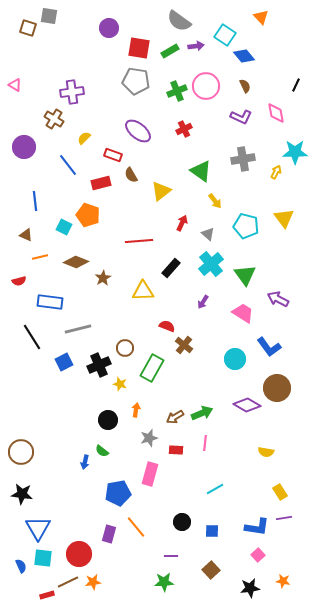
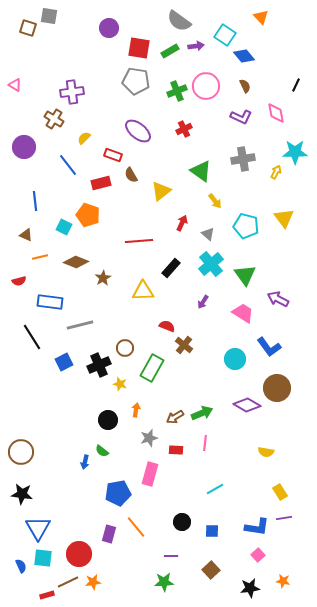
gray line at (78, 329): moved 2 px right, 4 px up
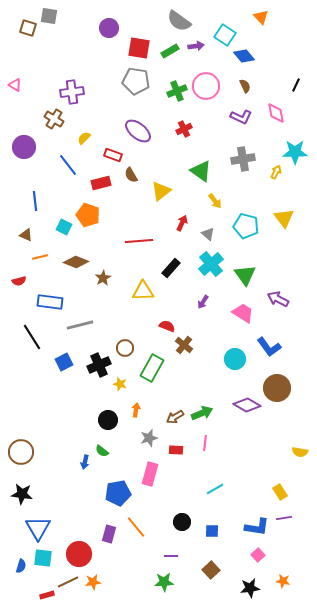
yellow semicircle at (266, 452): moved 34 px right
blue semicircle at (21, 566): rotated 40 degrees clockwise
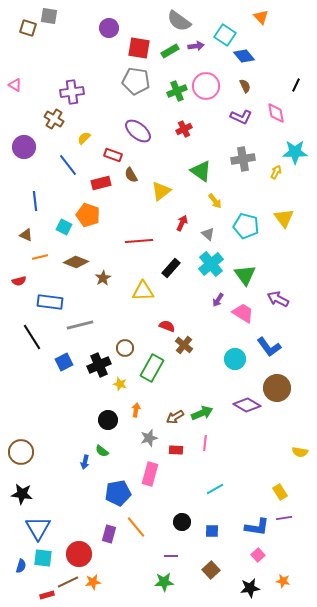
purple arrow at (203, 302): moved 15 px right, 2 px up
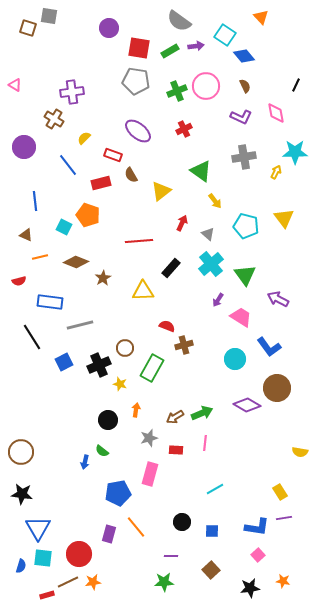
gray cross at (243, 159): moved 1 px right, 2 px up
pink trapezoid at (243, 313): moved 2 px left, 4 px down
brown cross at (184, 345): rotated 36 degrees clockwise
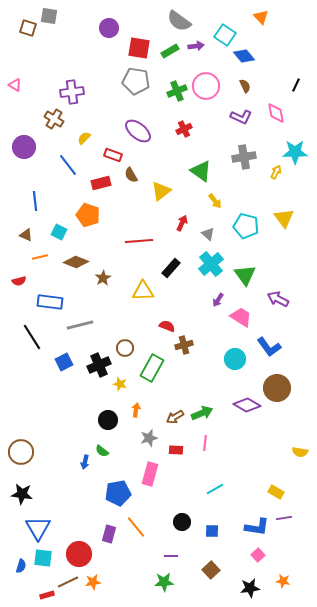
cyan square at (64, 227): moved 5 px left, 5 px down
yellow rectangle at (280, 492): moved 4 px left; rotated 28 degrees counterclockwise
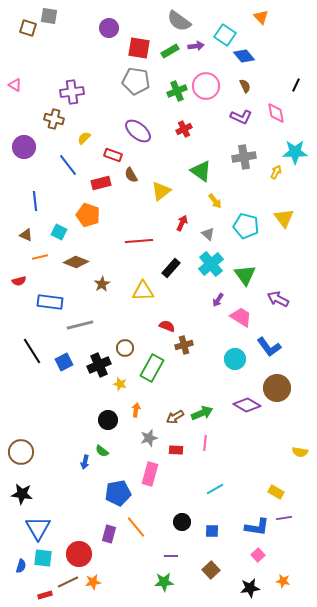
brown cross at (54, 119): rotated 18 degrees counterclockwise
brown star at (103, 278): moved 1 px left, 6 px down
black line at (32, 337): moved 14 px down
red rectangle at (47, 595): moved 2 px left
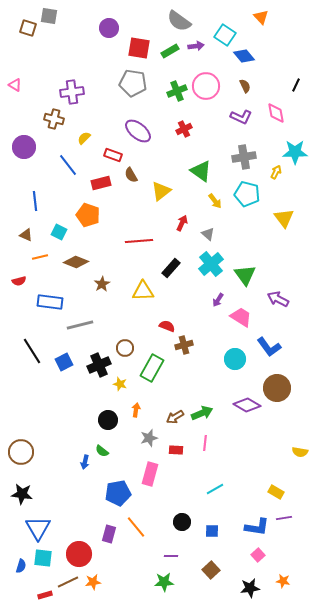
gray pentagon at (136, 81): moved 3 px left, 2 px down
cyan pentagon at (246, 226): moved 1 px right, 32 px up
